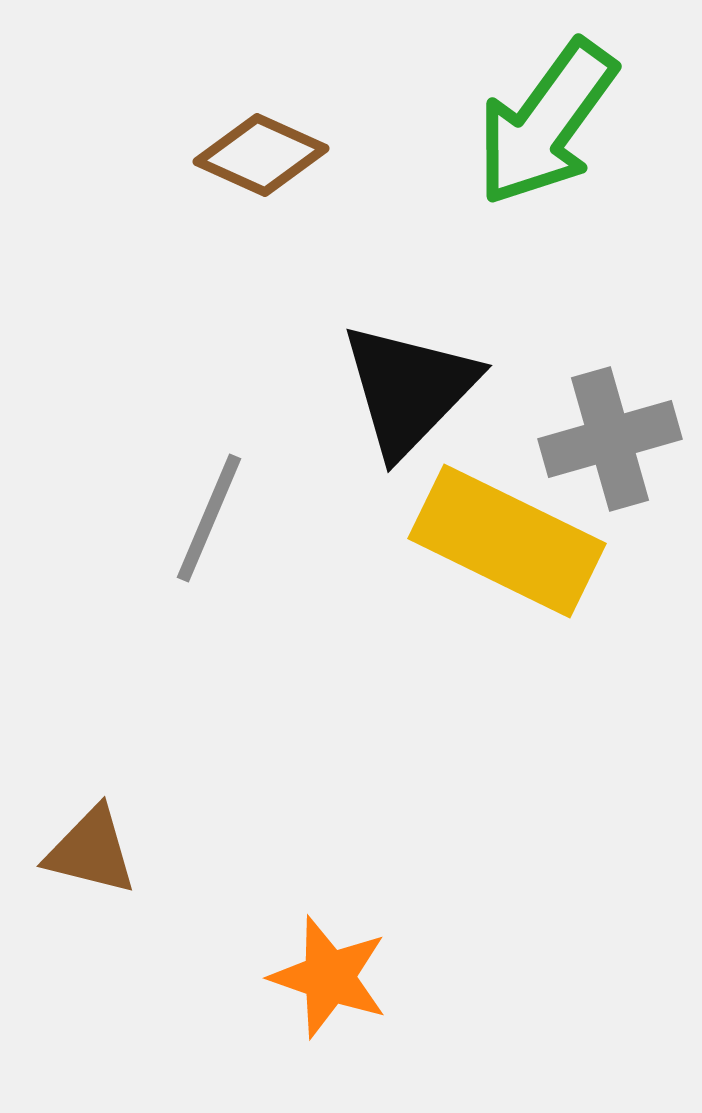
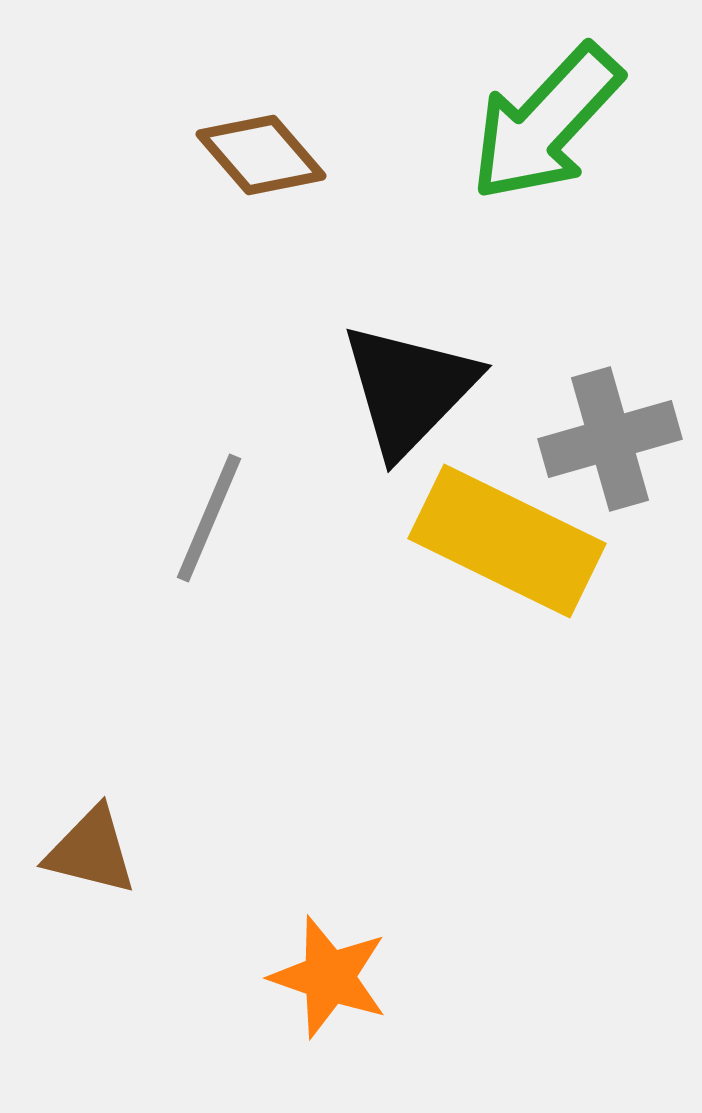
green arrow: rotated 7 degrees clockwise
brown diamond: rotated 25 degrees clockwise
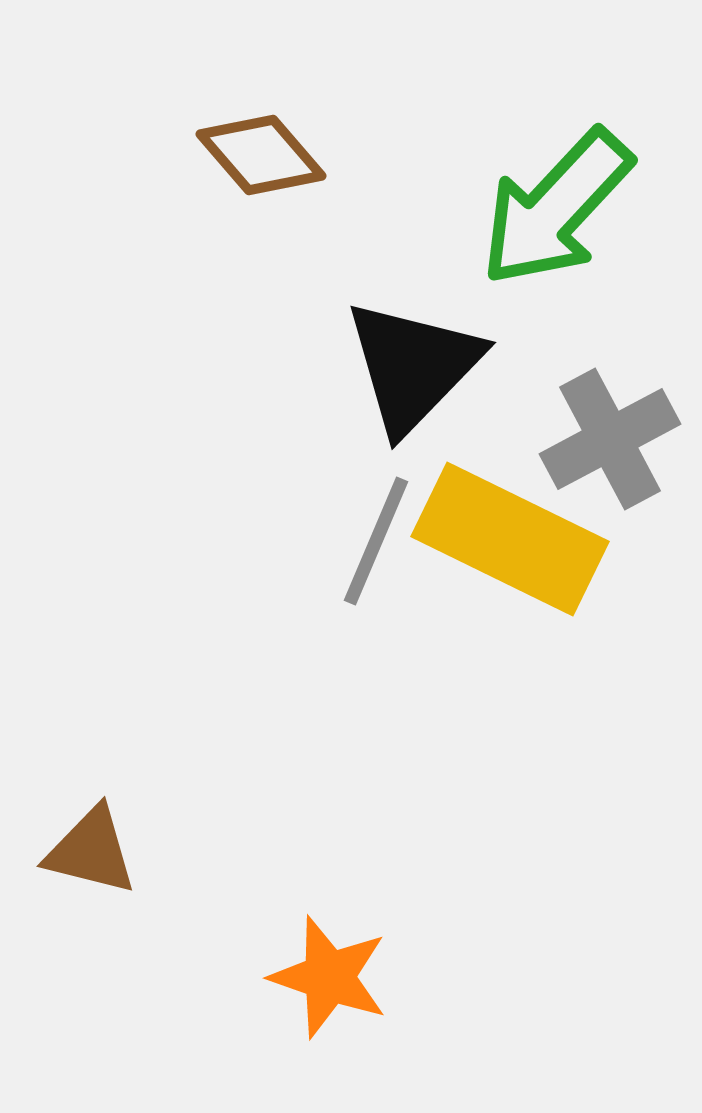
green arrow: moved 10 px right, 85 px down
black triangle: moved 4 px right, 23 px up
gray cross: rotated 12 degrees counterclockwise
gray line: moved 167 px right, 23 px down
yellow rectangle: moved 3 px right, 2 px up
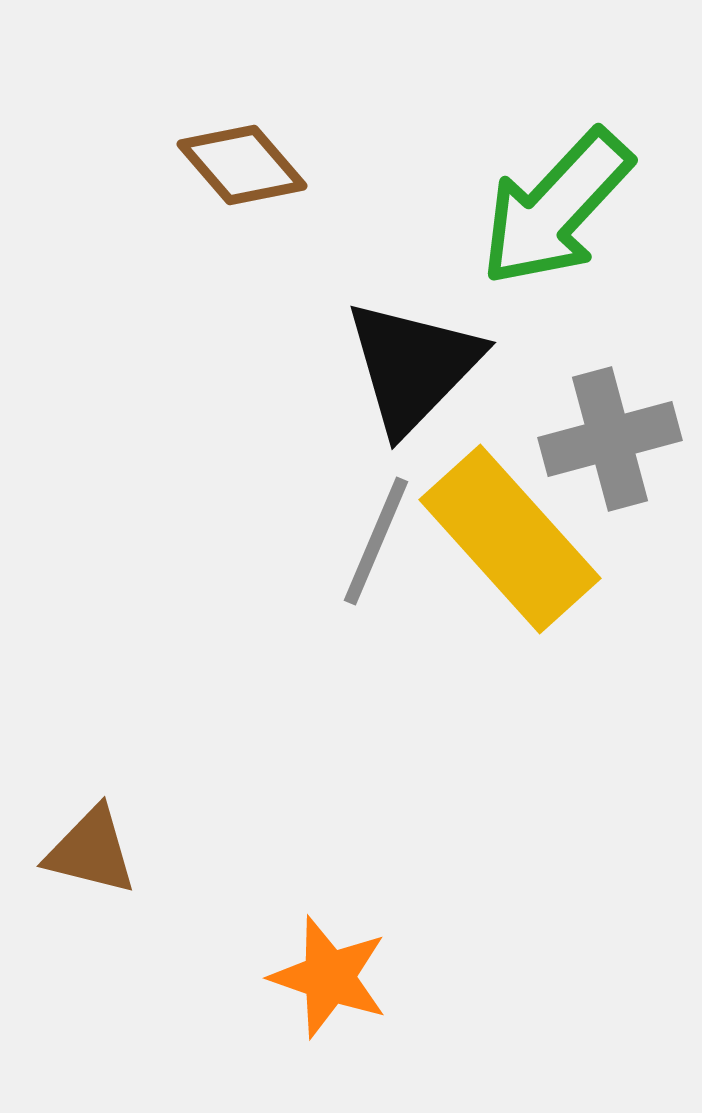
brown diamond: moved 19 px left, 10 px down
gray cross: rotated 13 degrees clockwise
yellow rectangle: rotated 22 degrees clockwise
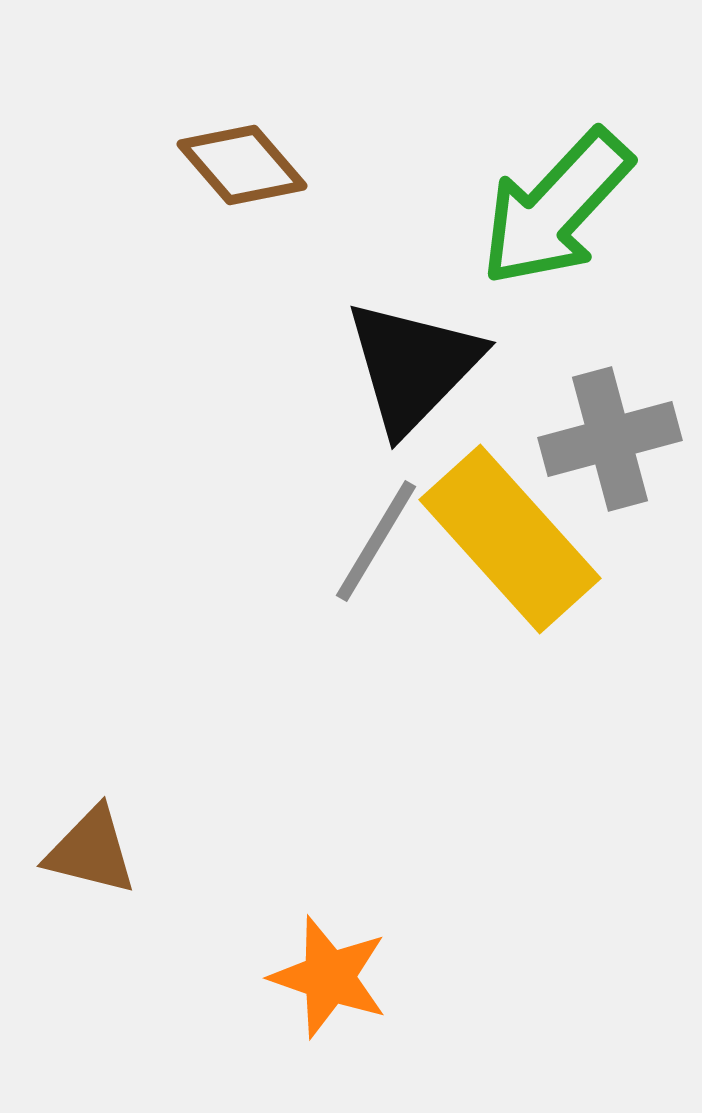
gray line: rotated 8 degrees clockwise
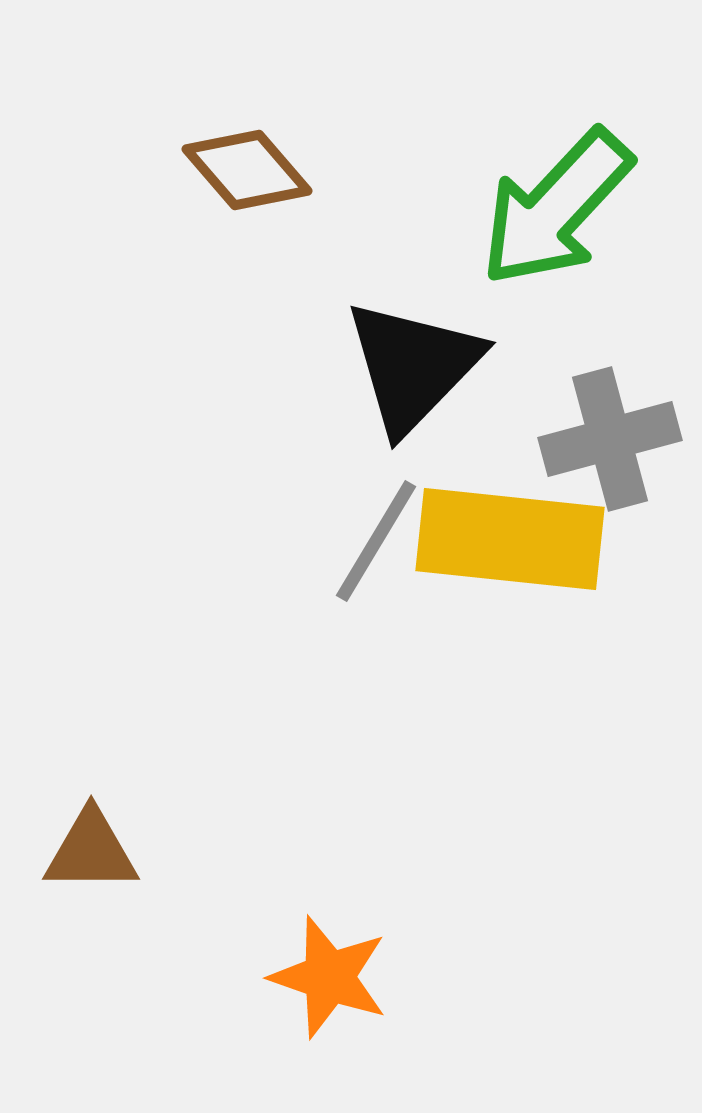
brown diamond: moved 5 px right, 5 px down
yellow rectangle: rotated 42 degrees counterclockwise
brown triangle: rotated 14 degrees counterclockwise
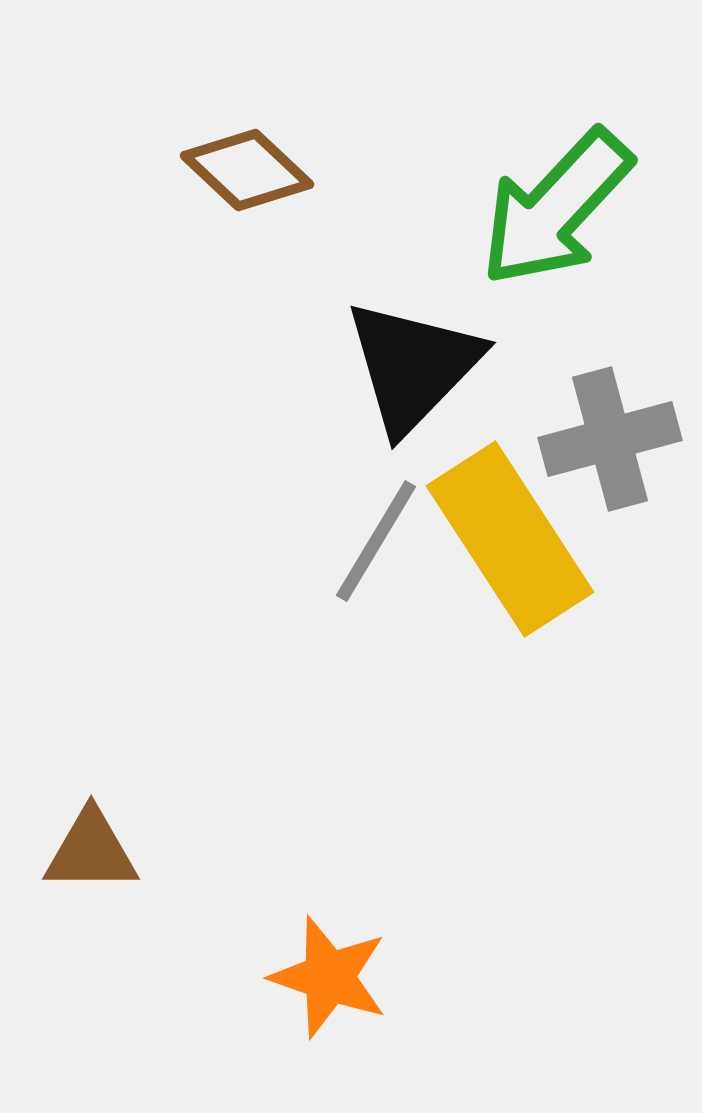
brown diamond: rotated 6 degrees counterclockwise
yellow rectangle: rotated 51 degrees clockwise
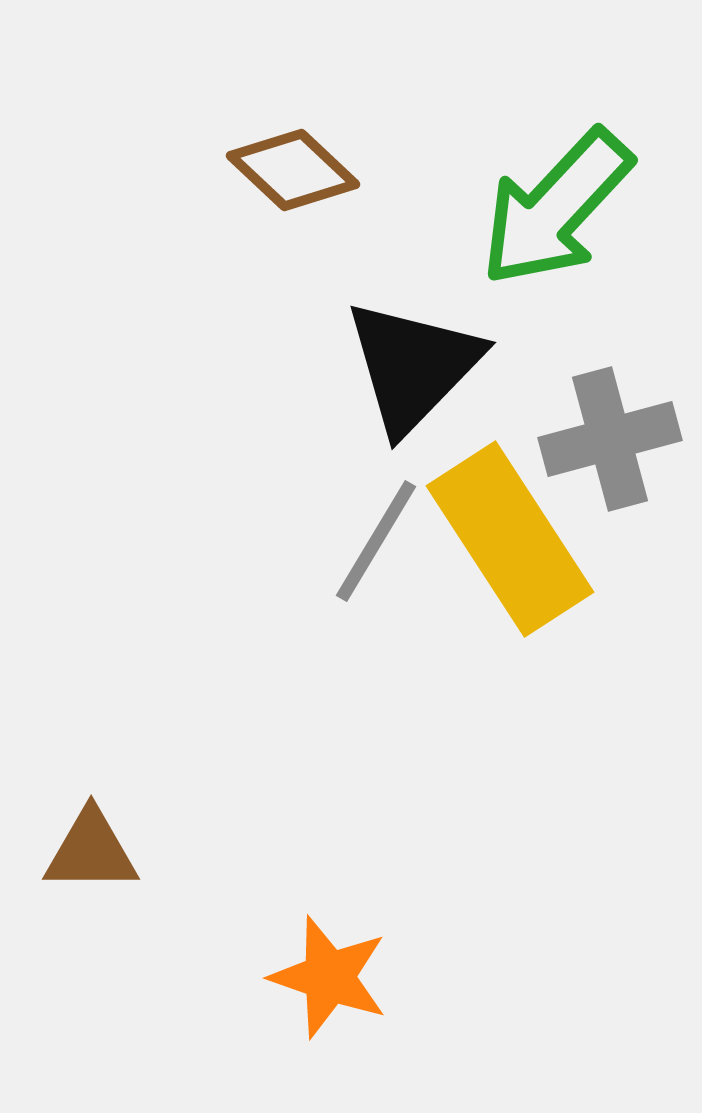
brown diamond: moved 46 px right
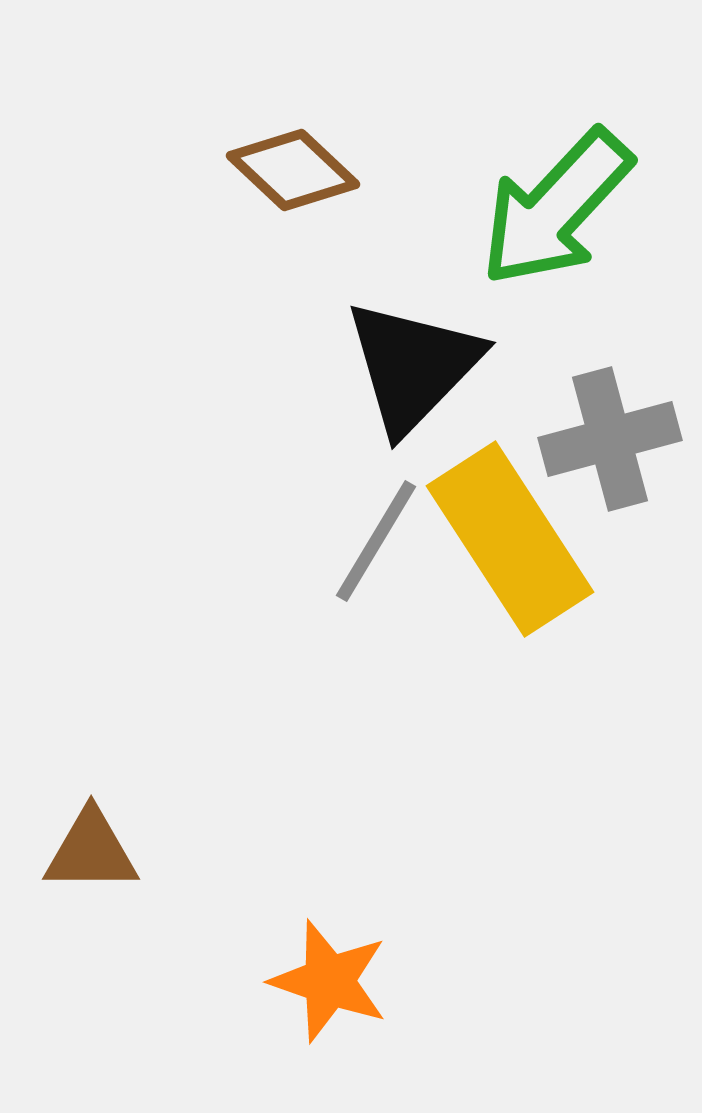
orange star: moved 4 px down
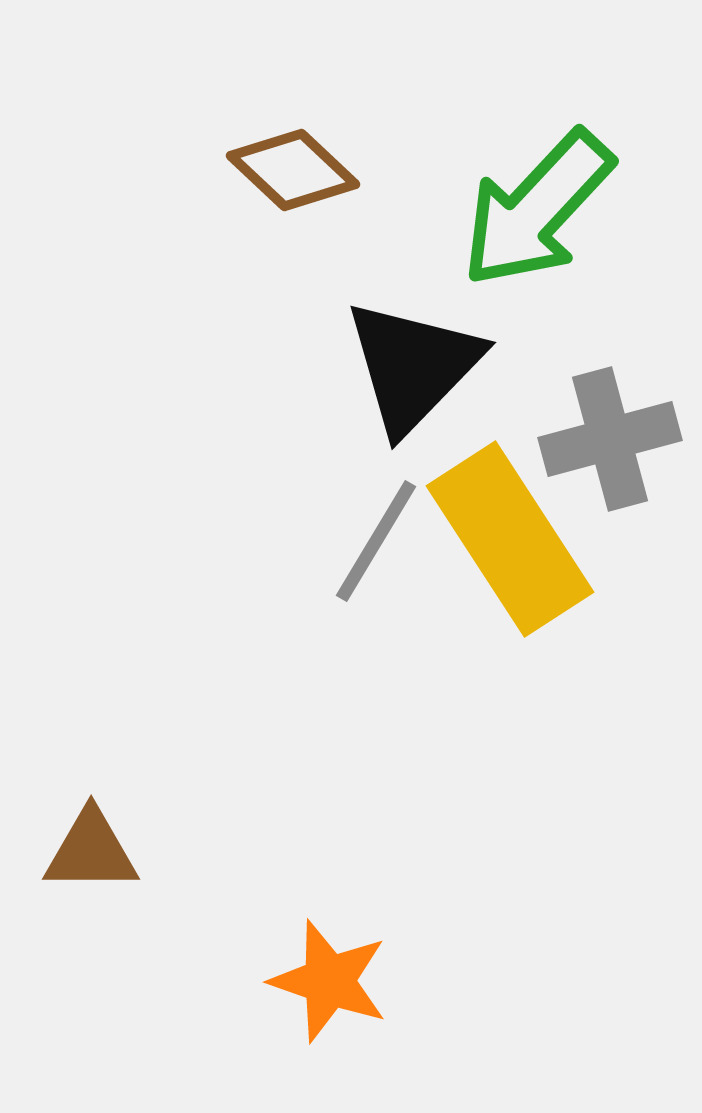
green arrow: moved 19 px left, 1 px down
